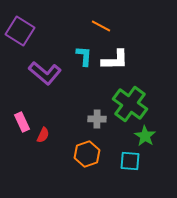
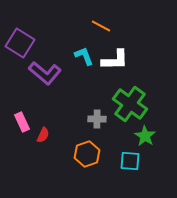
purple square: moved 12 px down
cyan L-shape: rotated 25 degrees counterclockwise
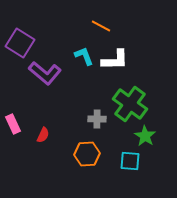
pink rectangle: moved 9 px left, 2 px down
orange hexagon: rotated 15 degrees clockwise
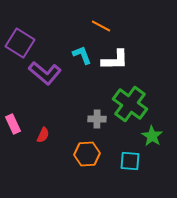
cyan L-shape: moved 2 px left, 1 px up
green star: moved 7 px right
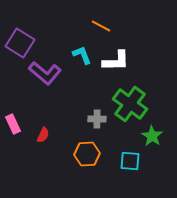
white L-shape: moved 1 px right, 1 px down
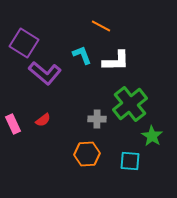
purple square: moved 4 px right
green cross: rotated 16 degrees clockwise
red semicircle: moved 15 px up; rotated 28 degrees clockwise
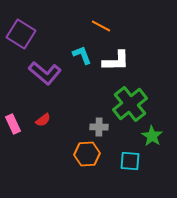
purple square: moved 3 px left, 9 px up
gray cross: moved 2 px right, 8 px down
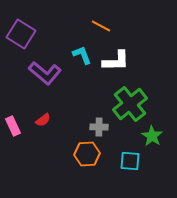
pink rectangle: moved 2 px down
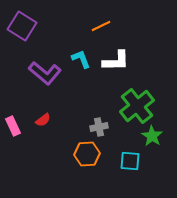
orange line: rotated 54 degrees counterclockwise
purple square: moved 1 px right, 8 px up
cyan L-shape: moved 1 px left, 4 px down
green cross: moved 7 px right, 2 px down
gray cross: rotated 12 degrees counterclockwise
